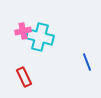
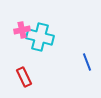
pink cross: moved 1 px left, 1 px up
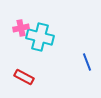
pink cross: moved 1 px left, 2 px up
red rectangle: rotated 36 degrees counterclockwise
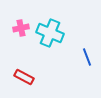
cyan cross: moved 10 px right, 4 px up; rotated 8 degrees clockwise
blue line: moved 5 px up
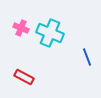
pink cross: rotated 35 degrees clockwise
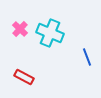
pink cross: moved 1 px left, 1 px down; rotated 21 degrees clockwise
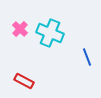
red rectangle: moved 4 px down
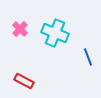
cyan cross: moved 5 px right
blue line: moved 1 px right
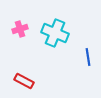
pink cross: rotated 28 degrees clockwise
blue line: rotated 12 degrees clockwise
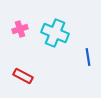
red rectangle: moved 1 px left, 5 px up
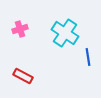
cyan cross: moved 10 px right; rotated 12 degrees clockwise
